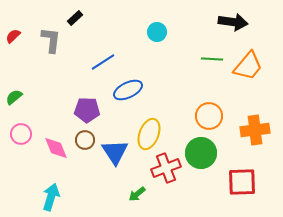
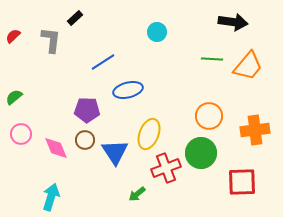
blue ellipse: rotated 12 degrees clockwise
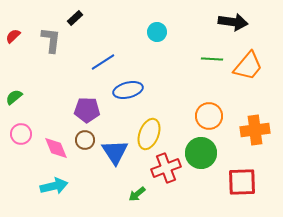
cyan arrow: moved 3 px right, 11 px up; rotated 60 degrees clockwise
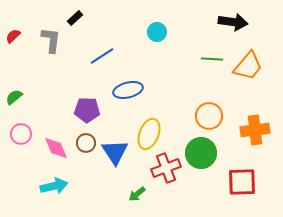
blue line: moved 1 px left, 6 px up
brown circle: moved 1 px right, 3 px down
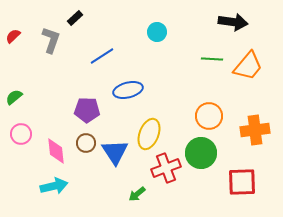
gray L-shape: rotated 12 degrees clockwise
pink diamond: moved 3 px down; rotated 16 degrees clockwise
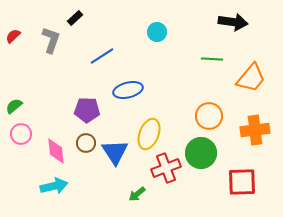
orange trapezoid: moved 3 px right, 12 px down
green semicircle: moved 9 px down
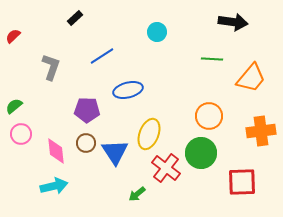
gray L-shape: moved 27 px down
orange cross: moved 6 px right, 1 px down
red cross: rotated 32 degrees counterclockwise
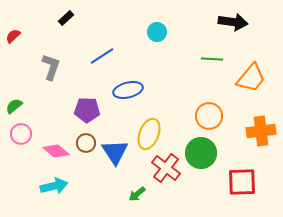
black rectangle: moved 9 px left
pink diamond: rotated 44 degrees counterclockwise
